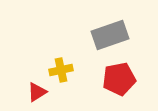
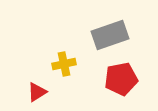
yellow cross: moved 3 px right, 6 px up
red pentagon: moved 2 px right
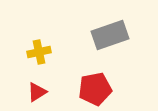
yellow cross: moved 25 px left, 12 px up
red pentagon: moved 26 px left, 10 px down
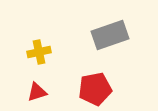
red triangle: rotated 15 degrees clockwise
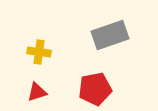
yellow cross: rotated 20 degrees clockwise
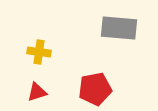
gray rectangle: moved 9 px right, 7 px up; rotated 24 degrees clockwise
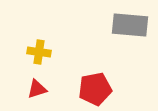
gray rectangle: moved 11 px right, 3 px up
red triangle: moved 3 px up
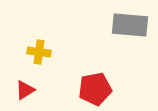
red triangle: moved 12 px left, 1 px down; rotated 15 degrees counterclockwise
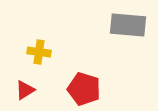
gray rectangle: moved 2 px left
red pentagon: moved 11 px left; rotated 28 degrees clockwise
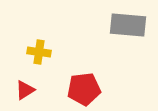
red pentagon: rotated 24 degrees counterclockwise
